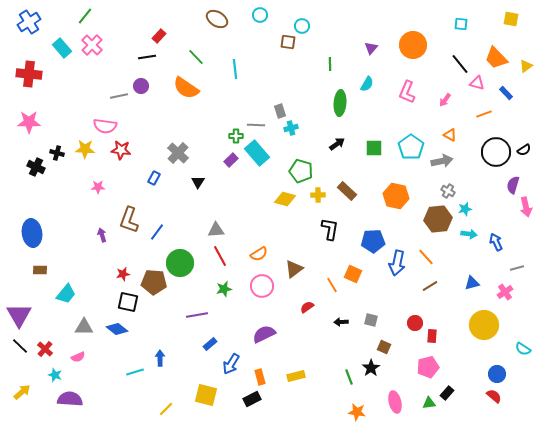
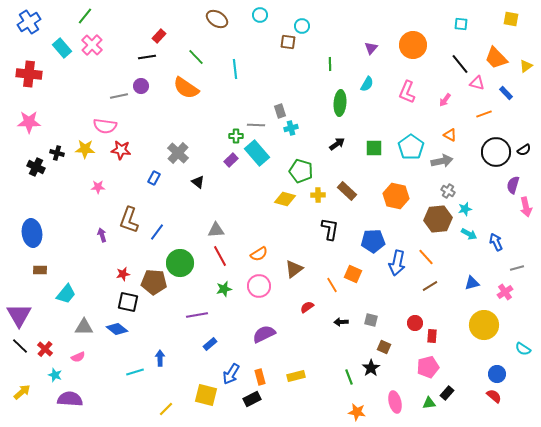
black triangle at (198, 182): rotated 24 degrees counterclockwise
cyan arrow at (469, 234): rotated 21 degrees clockwise
pink circle at (262, 286): moved 3 px left
blue arrow at (231, 364): moved 10 px down
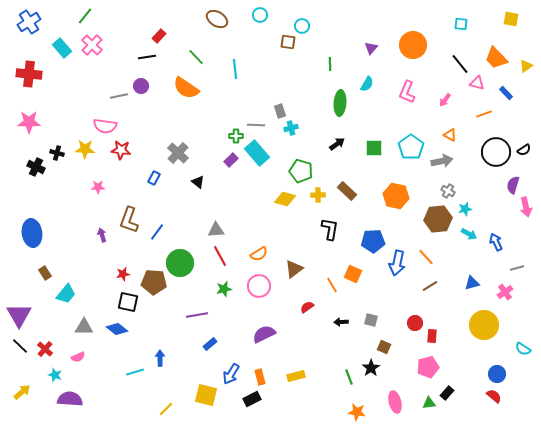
brown rectangle at (40, 270): moved 5 px right, 3 px down; rotated 56 degrees clockwise
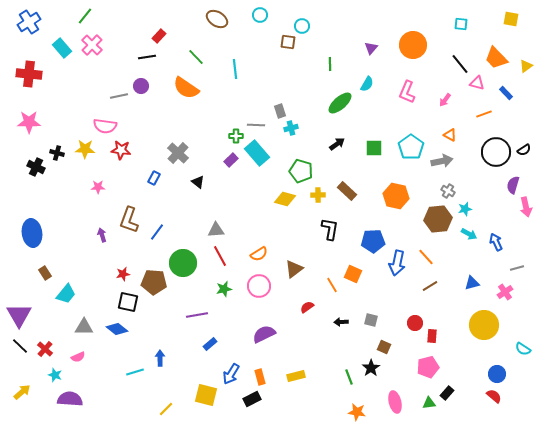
green ellipse at (340, 103): rotated 45 degrees clockwise
green circle at (180, 263): moved 3 px right
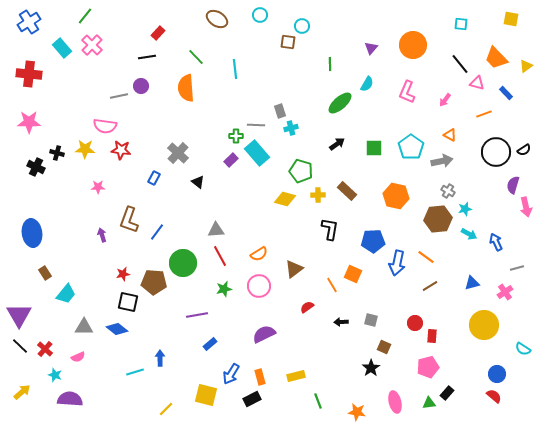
red rectangle at (159, 36): moved 1 px left, 3 px up
orange semicircle at (186, 88): rotated 52 degrees clockwise
orange line at (426, 257): rotated 12 degrees counterclockwise
green line at (349, 377): moved 31 px left, 24 px down
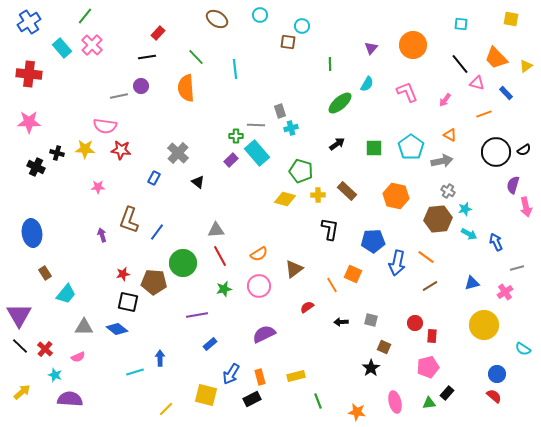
pink L-shape at (407, 92): rotated 135 degrees clockwise
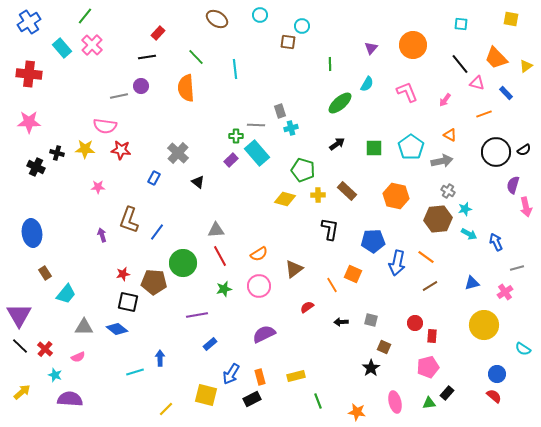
green pentagon at (301, 171): moved 2 px right, 1 px up
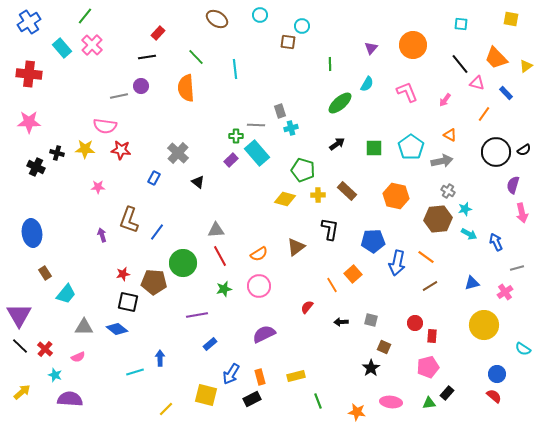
orange line at (484, 114): rotated 35 degrees counterclockwise
pink arrow at (526, 207): moved 4 px left, 6 px down
brown triangle at (294, 269): moved 2 px right, 22 px up
orange square at (353, 274): rotated 24 degrees clockwise
red semicircle at (307, 307): rotated 16 degrees counterclockwise
pink ellipse at (395, 402): moved 4 px left; rotated 70 degrees counterclockwise
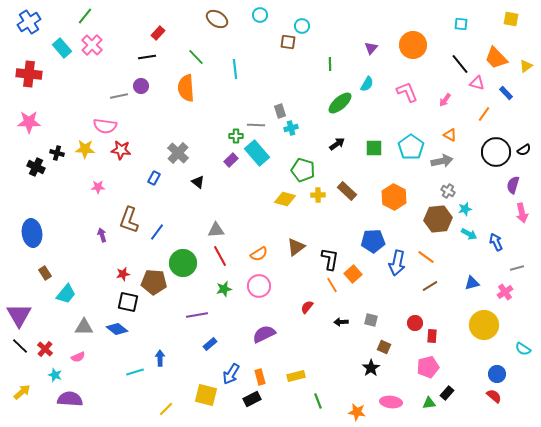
orange hexagon at (396, 196): moved 2 px left, 1 px down; rotated 15 degrees clockwise
black L-shape at (330, 229): moved 30 px down
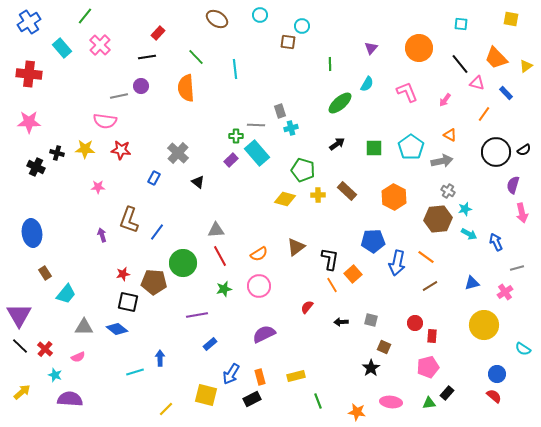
pink cross at (92, 45): moved 8 px right
orange circle at (413, 45): moved 6 px right, 3 px down
pink semicircle at (105, 126): moved 5 px up
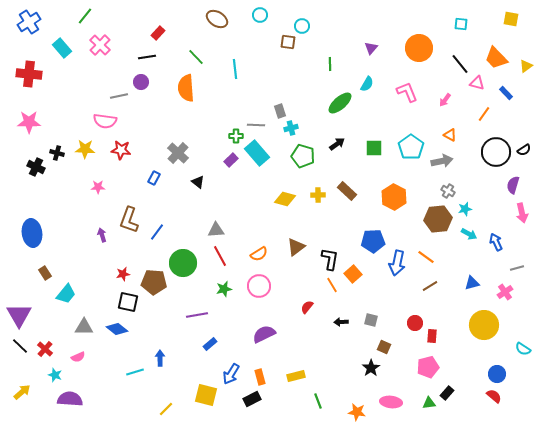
purple circle at (141, 86): moved 4 px up
green pentagon at (303, 170): moved 14 px up
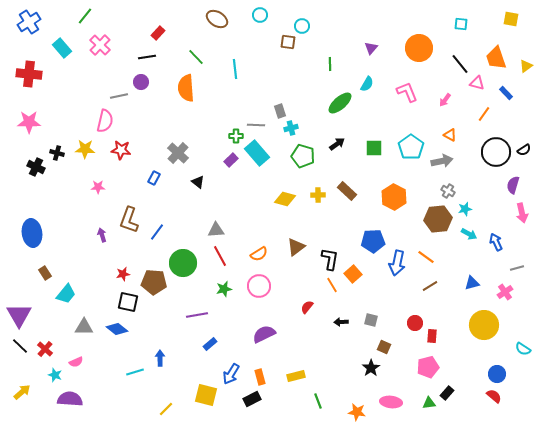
orange trapezoid at (496, 58): rotated 25 degrees clockwise
pink semicircle at (105, 121): rotated 85 degrees counterclockwise
pink semicircle at (78, 357): moved 2 px left, 5 px down
